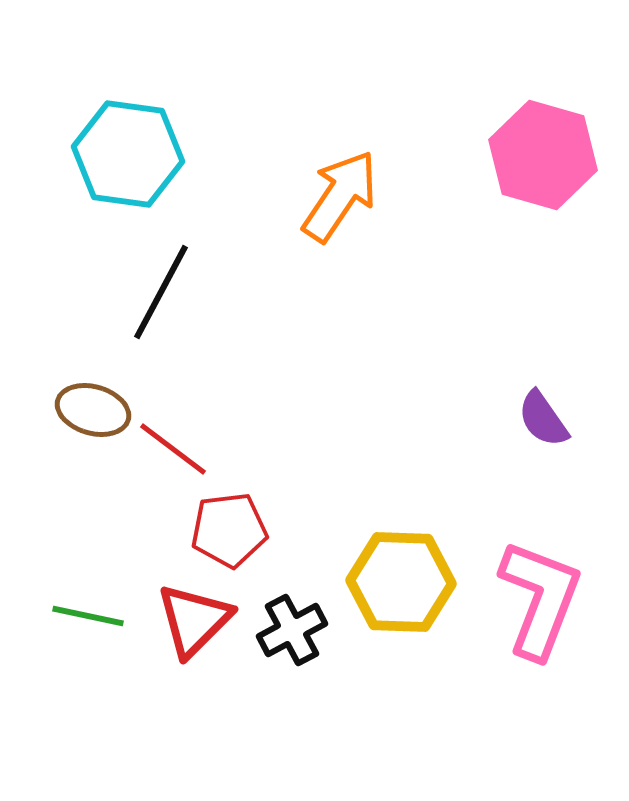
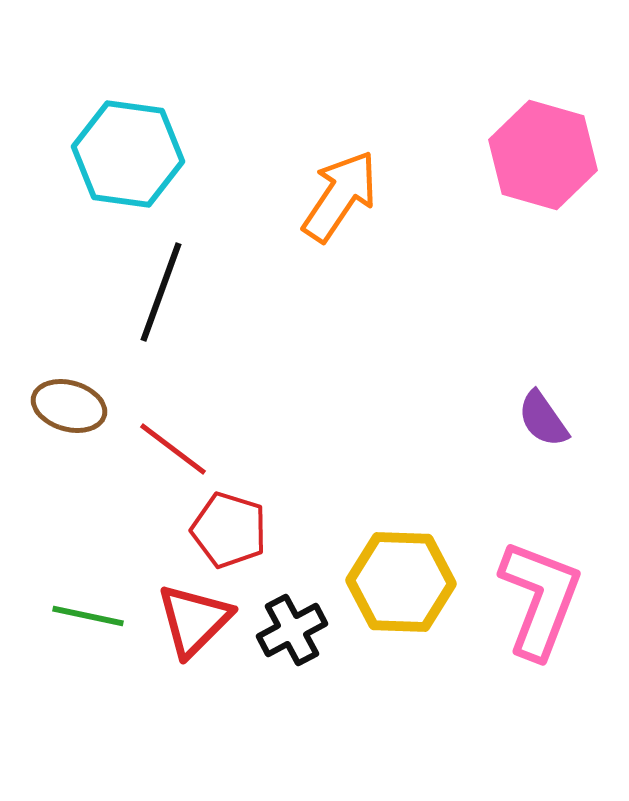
black line: rotated 8 degrees counterclockwise
brown ellipse: moved 24 px left, 4 px up
red pentagon: rotated 24 degrees clockwise
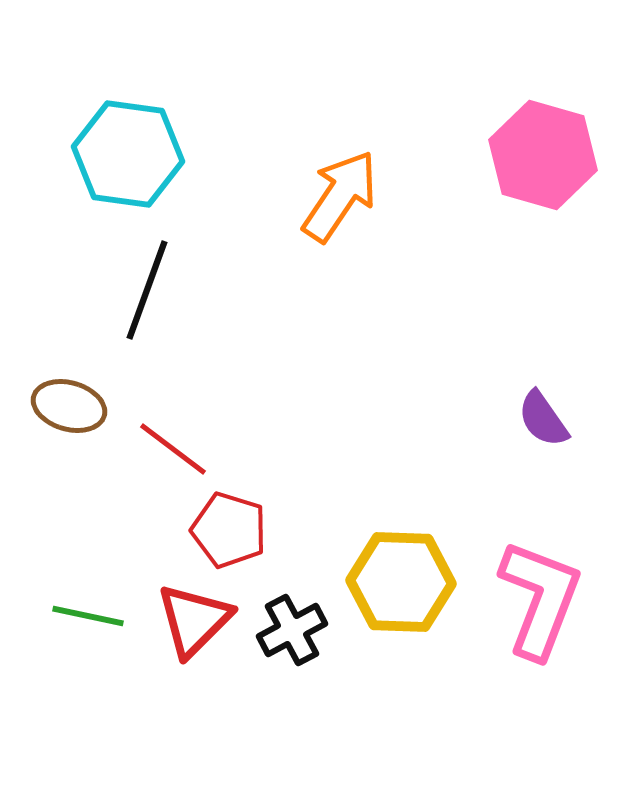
black line: moved 14 px left, 2 px up
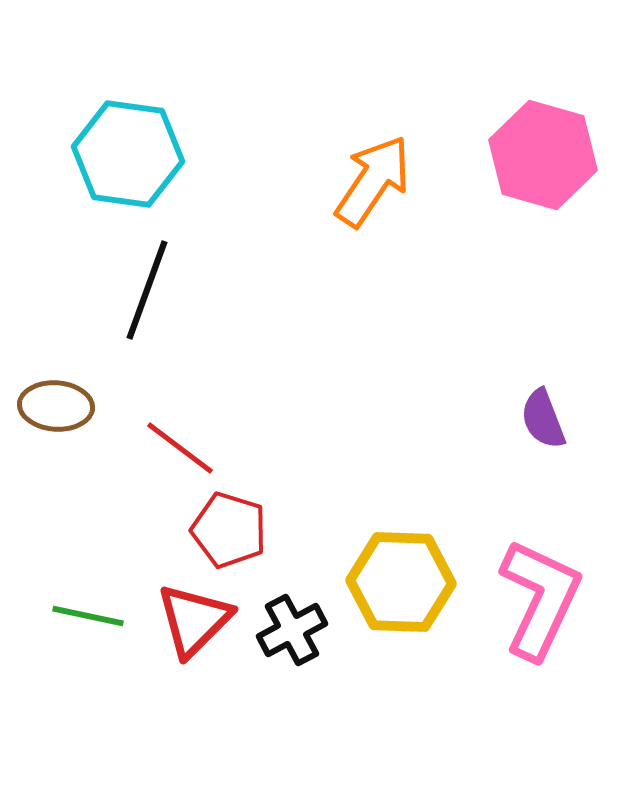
orange arrow: moved 33 px right, 15 px up
brown ellipse: moved 13 px left; rotated 12 degrees counterclockwise
purple semicircle: rotated 14 degrees clockwise
red line: moved 7 px right, 1 px up
pink L-shape: rotated 4 degrees clockwise
